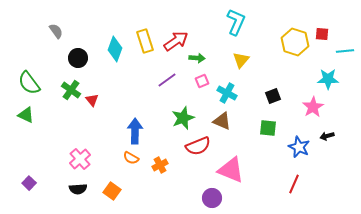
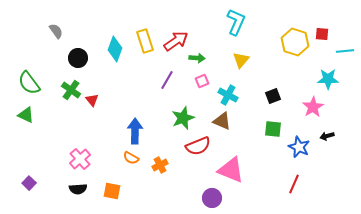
purple line: rotated 24 degrees counterclockwise
cyan cross: moved 1 px right, 2 px down
green square: moved 5 px right, 1 px down
orange square: rotated 24 degrees counterclockwise
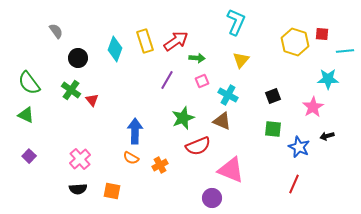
purple square: moved 27 px up
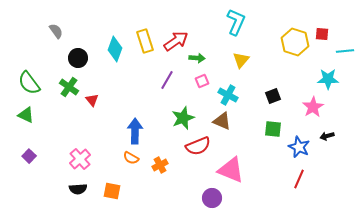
green cross: moved 2 px left, 3 px up
red line: moved 5 px right, 5 px up
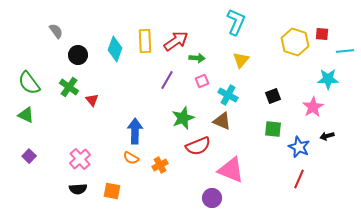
yellow rectangle: rotated 15 degrees clockwise
black circle: moved 3 px up
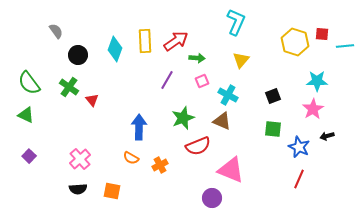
cyan line: moved 5 px up
cyan star: moved 11 px left, 2 px down
pink star: moved 2 px down
blue arrow: moved 4 px right, 4 px up
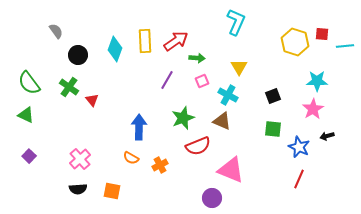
yellow triangle: moved 2 px left, 7 px down; rotated 12 degrees counterclockwise
